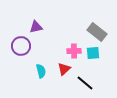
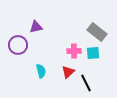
purple circle: moved 3 px left, 1 px up
red triangle: moved 4 px right, 3 px down
black line: moved 1 px right; rotated 24 degrees clockwise
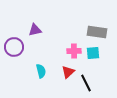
purple triangle: moved 1 px left, 3 px down
gray rectangle: rotated 30 degrees counterclockwise
purple circle: moved 4 px left, 2 px down
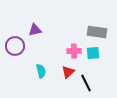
purple circle: moved 1 px right, 1 px up
